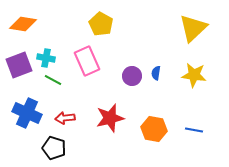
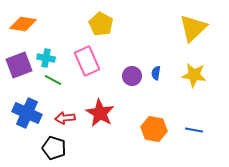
red star: moved 10 px left, 5 px up; rotated 28 degrees counterclockwise
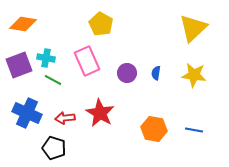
purple circle: moved 5 px left, 3 px up
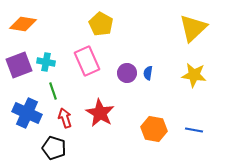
cyan cross: moved 4 px down
blue semicircle: moved 8 px left
green line: moved 11 px down; rotated 42 degrees clockwise
red arrow: rotated 78 degrees clockwise
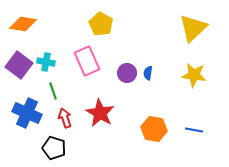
purple square: rotated 32 degrees counterclockwise
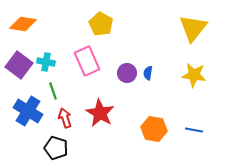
yellow triangle: rotated 8 degrees counterclockwise
blue cross: moved 1 px right, 2 px up; rotated 8 degrees clockwise
black pentagon: moved 2 px right
